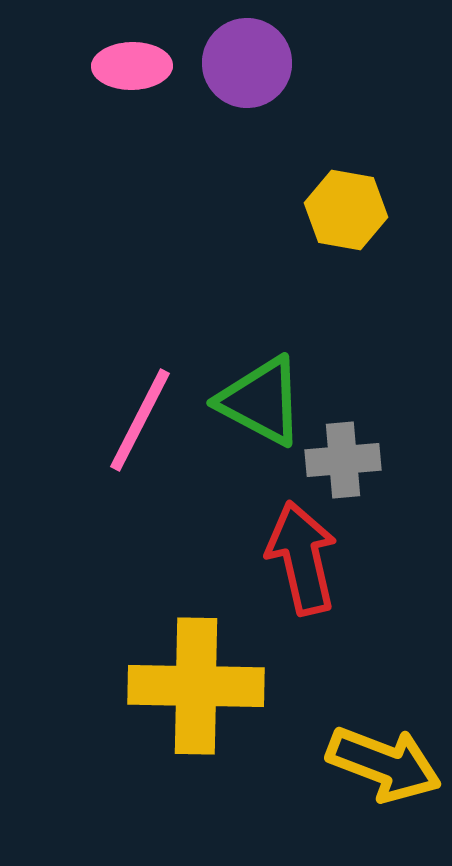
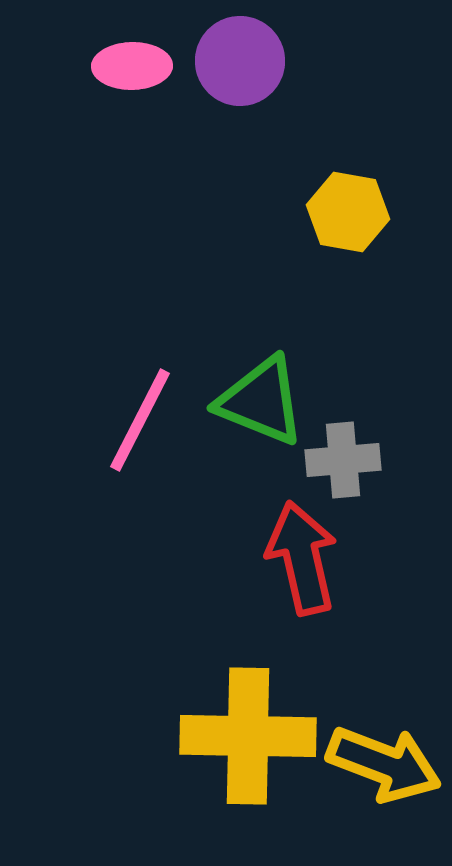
purple circle: moved 7 px left, 2 px up
yellow hexagon: moved 2 px right, 2 px down
green triangle: rotated 6 degrees counterclockwise
yellow cross: moved 52 px right, 50 px down
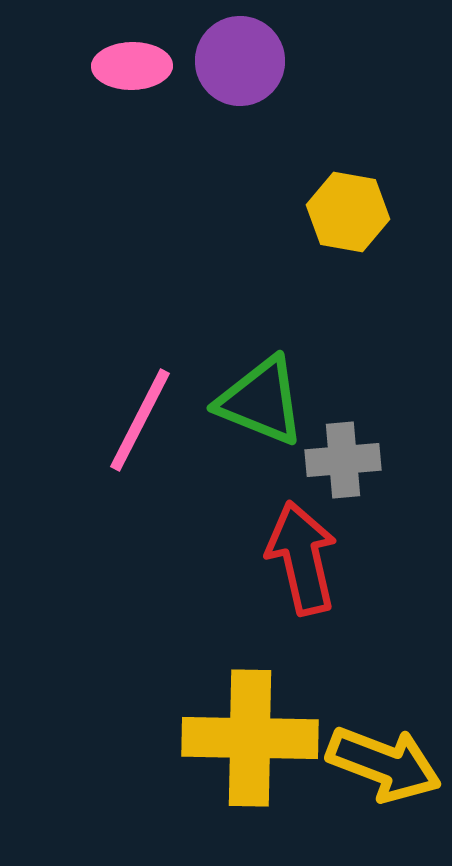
yellow cross: moved 2 px right, 2 px down
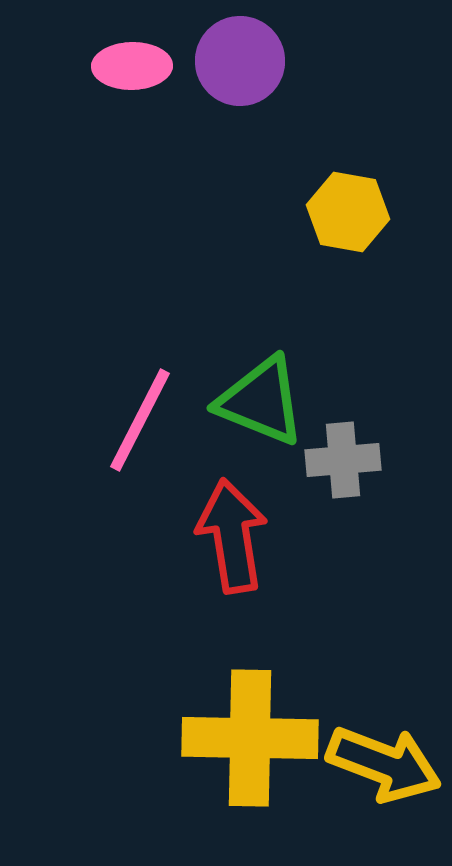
red arrow: moved 70 px left, 22 px up; rotated 4 degrees clockwise
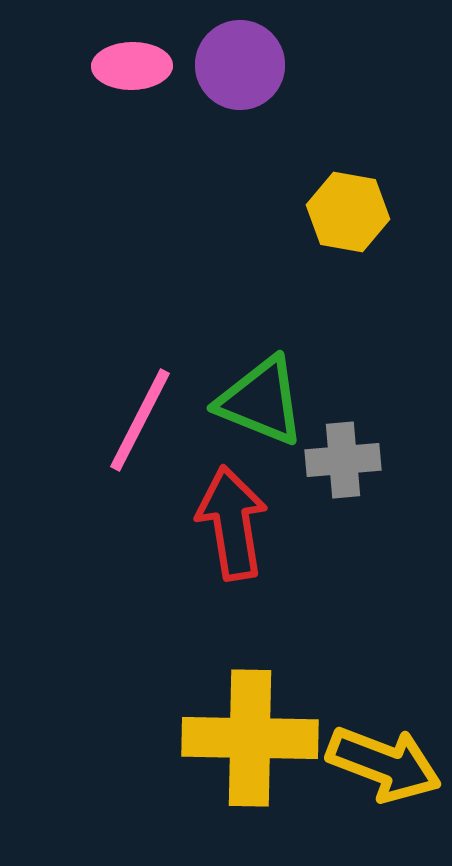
purple circle: moved 4 px down
red arrow: moved 13 px up
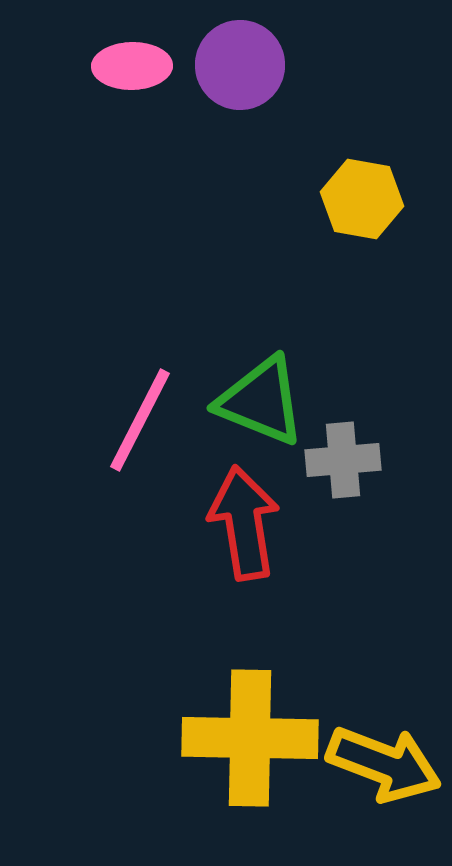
yellow hexagon: moved 14 px right, 13 px up
red arrow: moved 12 px right
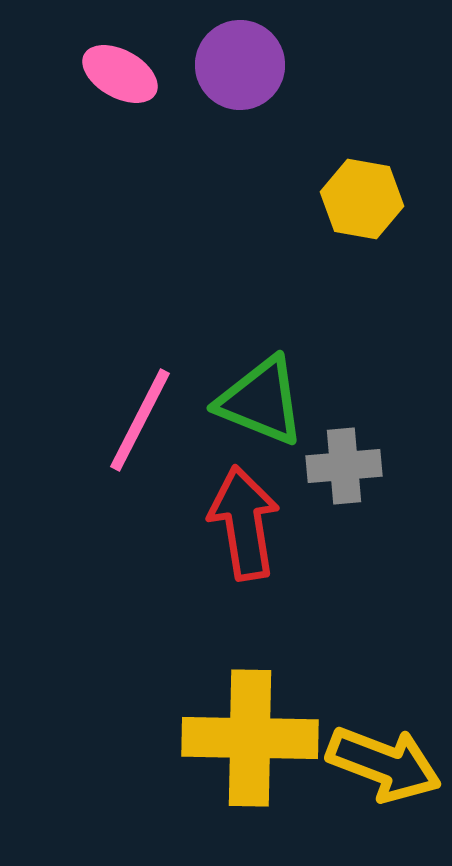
pink ellipse: moved 12 px left, 8 px down; rotated 30 degrees clockwise
gray cross: moved 1 px right, 6 px down
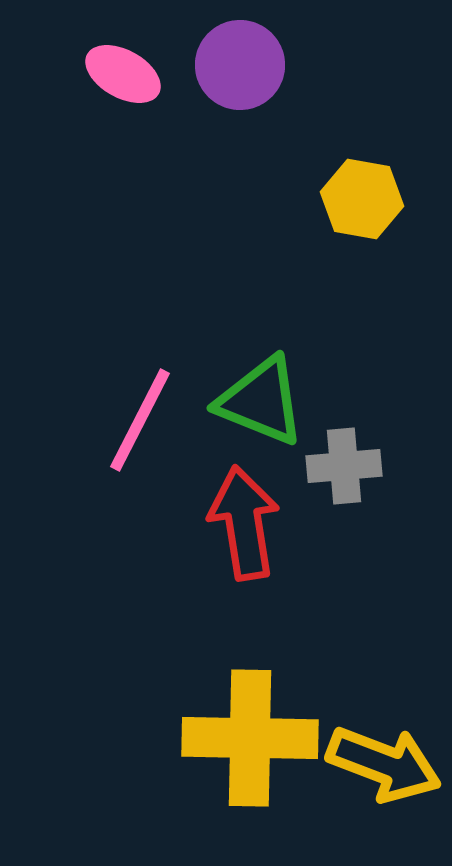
pink ellipse: moved 3 px right
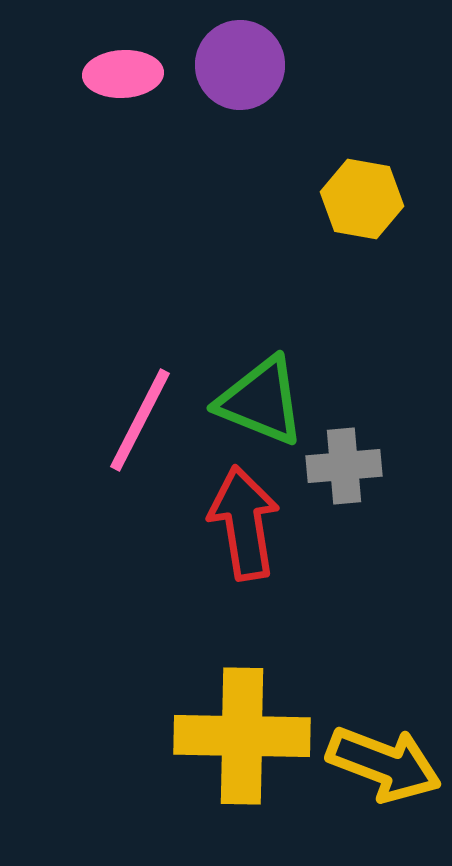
pink ellipse: rotated 32 degrees counterclockwise
yellow cross: moved 8 px left, 2 px up
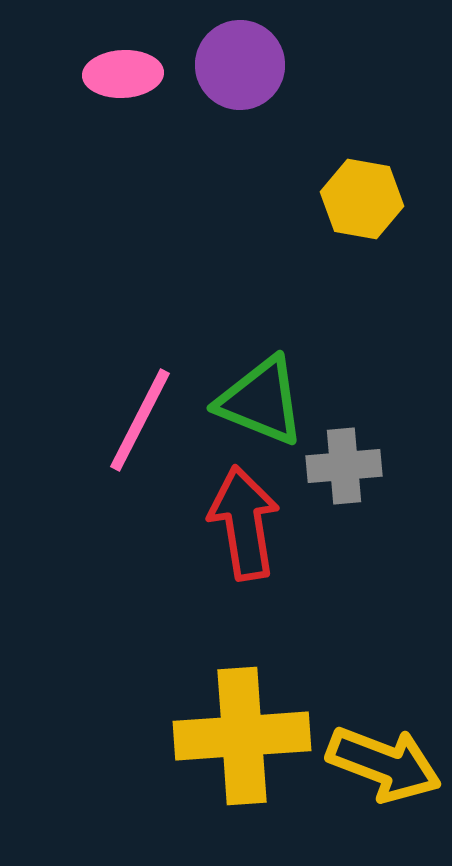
yellow cross: rotated 5 degrees counterclockwise
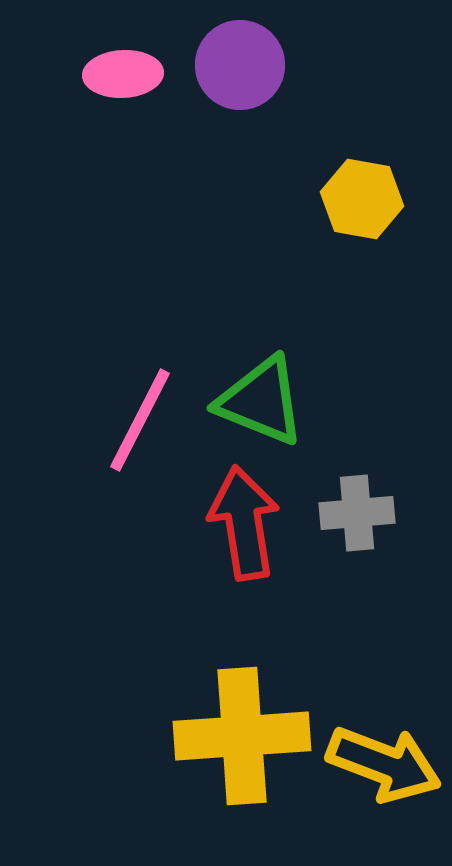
gray cross: moved 13 px right, 47 px down
